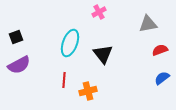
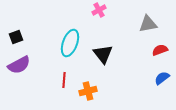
pink cross: moved 2 px up
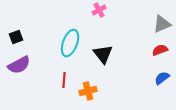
gray triangle: moved 14 px right; rotated 12 degrees counterclockwise
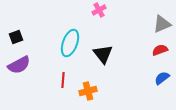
red line: moved 1 px left
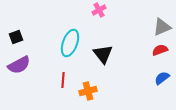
gray triangle: moved 3 px down
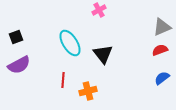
cyan ellipse: rotated 52 degrees counterclockwise
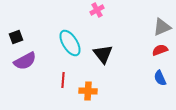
pink cross: moved 2 px left
purple semicircle: moved 6 px right, 4 px up
blue semicircle: moved 2 px left; rotated 77 degrees counterclockwise
orange cross: rotated 18 degrees clockwise
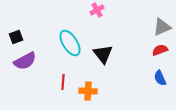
red line: moved 2 px down
